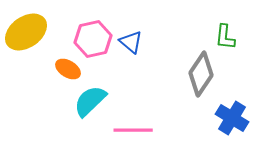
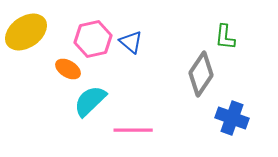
blue cross: rotated 12 degrees counterclockwise
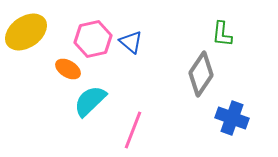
green L-shape: moved 3 px left, 3 px up
pink line: rotated 69 degrees counterclockwise
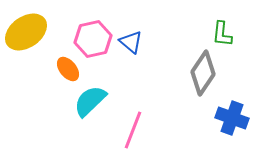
orange ellipse: rotated 20 degrees clockwise
gray diamond: moved 2 px right, 1 px up
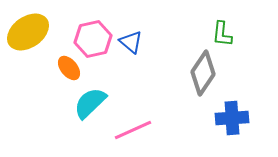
yellow ellipse: moved 2 px right
orange ellipse: moved 1 px right, 1 px up
cyan semicircle: moved 2 px down
blue cross: rotated 24 degrees counterclockwise
pink line: rotated 45 degrees clockwise
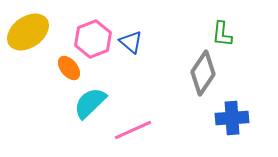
pink hexagon: rotated 9 degrees counterclockwise
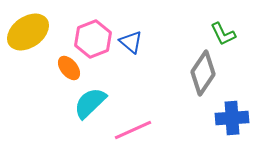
green L-shape: moved 1 px right; rotated 32 degrees counterclockwise
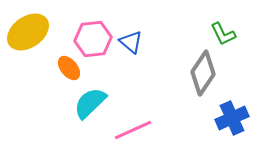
pink hexagon: rotated 15 degrees clockwise
blue cross: rotated 20 degrees counterclockwise
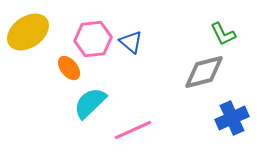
gray diamond: moved 1 px right, 1 px up; rotated 42 degrees clockwise
